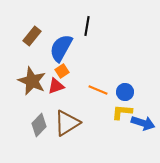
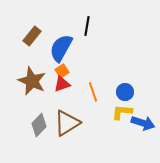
red triangle: moved 6 px right, 2 px up
orange line: moved 5 px left, 2 px down; rotated 48 degrees clockwise
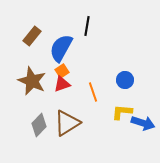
blue circle: moved 12 px up
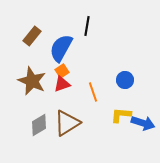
yellow L-shape: moved 1 px left, 3 px down
gray diamond: rotated 15 degrees clockwise
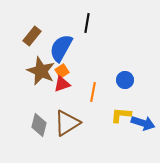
black line: moved 3 px up
brown star: moved 9 px right, 10 px up
orange line: rotated 30 degrees clockwise
gray diamond: rotated 45 degrees counterclockwise
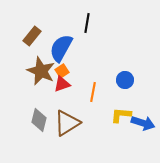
gray diamond: moved 5 px up
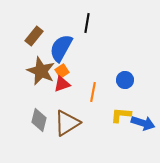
brown rectangle: moved 2 px right
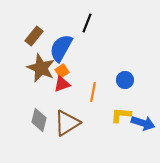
black line: rotated 12 degrees clockwise
brown star: moved 3 px up
